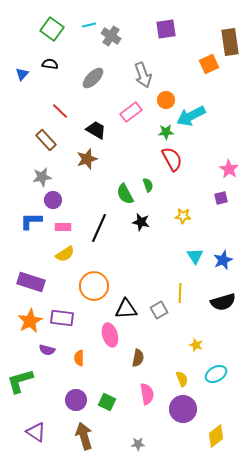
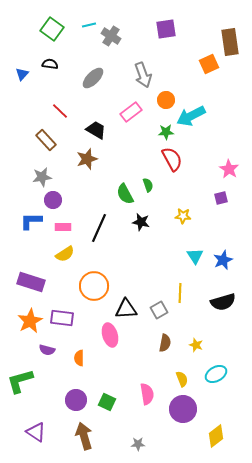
brown semicircle at (138, 358): moved 27 px right, 15 px up
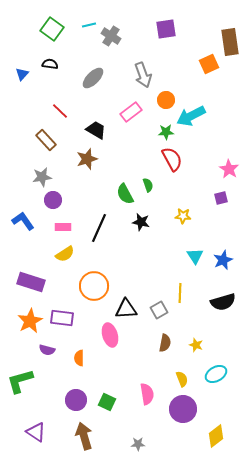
blue L-shape at (31, 221): moved 8 px left; rotated 55 degrees clockwise
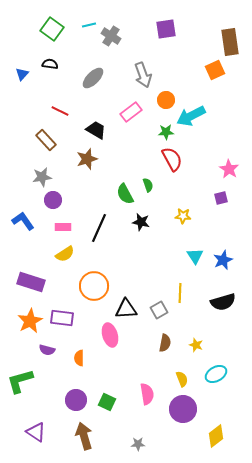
orange square at (209, 64): moved 6 px right, 6 px down
red line at (60, 111): rotated 18 degrees counterclockwise
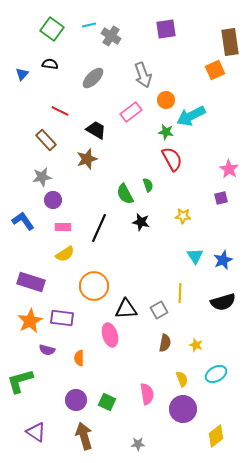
green star at (166, 132): rotated 14 degrees clockwise
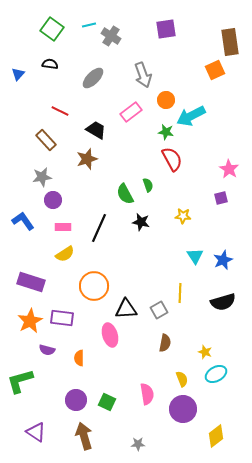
blue triangle at (22, 74): moved 4 px left
yellow star at (196, 345): moved 9 px right, 7 px down
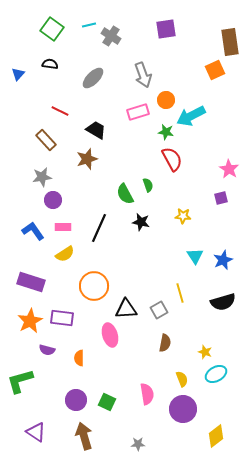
pink rectangle at (131, 112): moved 7 px right; rotated 20 degrees clockwise
blue L-shape at (23, 221): moved 10 px right, 10 px down
yellow line at (180, 293): rotated 18 degrees counterclockwise
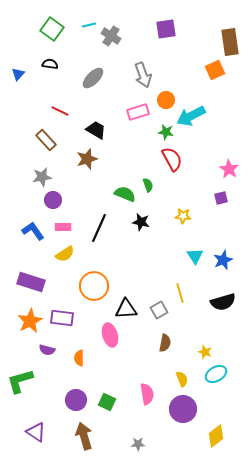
green semicircle at (125, 194): rotated 140 degrees clockwise
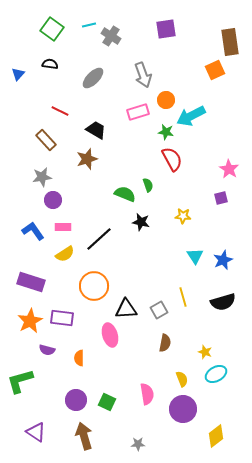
black line at (99, 228): moved 11 px down; rotated 24 degrees clockwise
yellow line at (180, 293): moved 3 px right, 4 px down
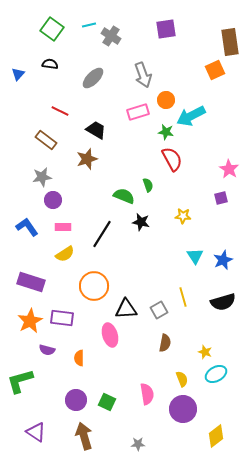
brown rectangle at (46, 140): rotated 10 degrees counterclockwise
green semicircle at (125, 194): moved 1 px left, 2 px down
blue L-shape at (33, 231): moved 6 px left, 4 px up
black line at (99, 239): moved 3 px right, 5 px up; rotated 16 degrees counterclockwise
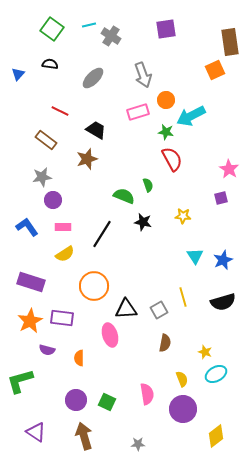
black star at (141, 222): moved 2 px right
